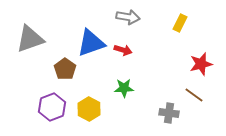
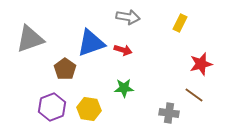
yellow hexagon: rotated 20 degrees counterclockwise
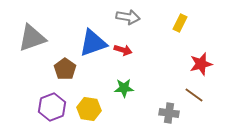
gray triangle: moved 2 px right, 1 px up
blue triangle: moved 2 px right
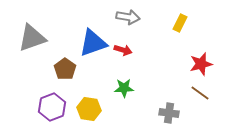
brown line: moved 6 px right, 2 px up
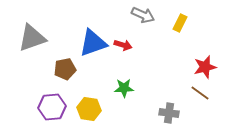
gray arrow: moved 15 px right, 2 px up; rotated 15 degrees clockwise
red arrow: moved 5 px up
red star: moved 4 px right, 3 px down
brown pentagon: rotated 25 degrees clockwise
purple hexagon: rotated 16 degrees clockwise
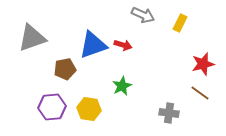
blue triangle: moved 2 px down
red star: moved 2 px left, 3 px up
green star: moved 2 px left, 2 px up; rotated 24 degrees counterclockwise
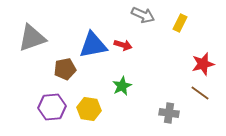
blue triangle: rotated 8 degrees clockwise
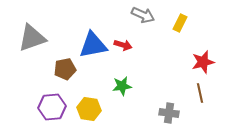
red star: moved 2 px up
green star: rotated 18 degrees clockwise
brown line: rotated 42 degrees clockwise
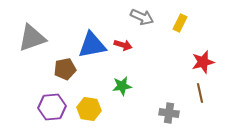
gray arrow: moved 1 px left, 2 px down
blue triangle: moved 1 px left
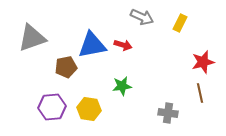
brown pentagon: moved 1 px right, 2 px up
gray cross: moved 1 px left
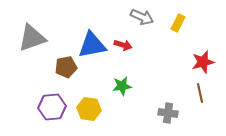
yellow rectangle: moved 2 px left
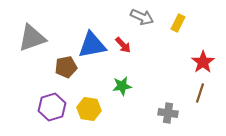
red arrow: rotated 30 degrees clockwise
red star: rotated 20 degrees counterclockwise
brown line: rotated 30 degrees clockwise
purple hexagon: rotated 12 degrees counterclockwise
